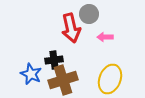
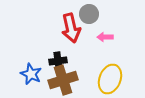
black cross: moved 4 px right, 1 px down
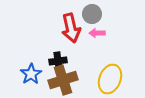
gray circle: moved 3 px right
pink arrow: moved 8 px left, 4 px up
blue star: rotated 15 degrees clockwise
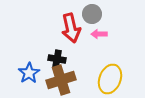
pink arrow: moved 2 px right, 1 px down
black cross: moved 1 px left, 2 px up; rotated 18 degrees clockwise
blue star: moved 2 px left, 1 px up
brown cross: moved 2 px left
